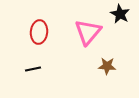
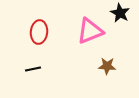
black star: moved 1 px up
pink triangle: moved 2 px right, 1 px up; rotated 28 degrees clockwise
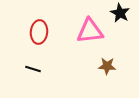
pink triangle: rotated 16 degrees clockwise
black line: rotated 28 degrees clockwise
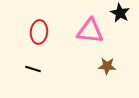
pink triangle: rotated 12 degrees clockwise
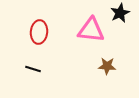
black star: rotated 18 degrees clockwise
pink triangle: moved 1 px right, 1 px up
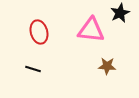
red ellipse: rotated 20 degrees counterclockwise
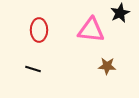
red ellipse: moved 2 px up; rotated 15 degrees clockwise
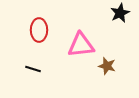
pink triangle: moved 10 px left, 15 px down; rotated 12 degrees counterclockwise
brown star: rotated 12 degrees clockwise
